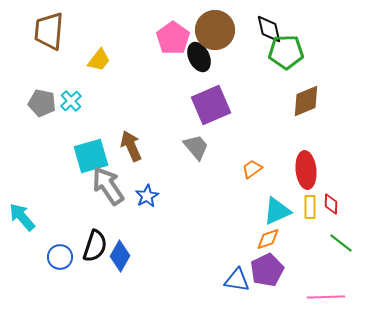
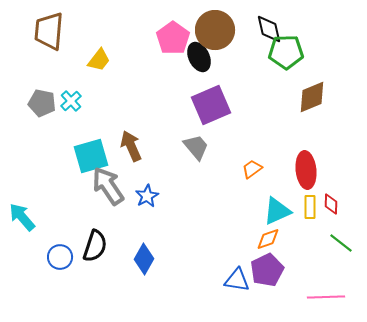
brown diamond: moved 6 px right, 4 px up
blue diamond: moved 24 px right, 3 px down
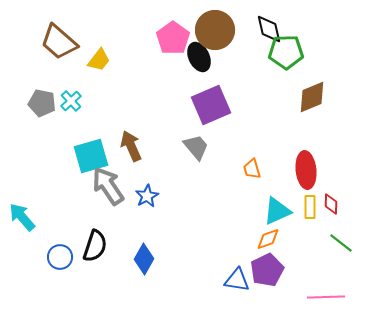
brown trapezoid: moved 10 px right, 11 px down; rotated 54 degrees counterclockwise
orange trapezoid: rotated 70 degrees counterclockwise
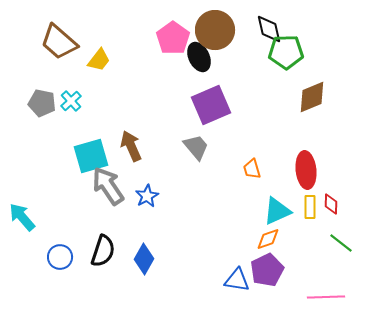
black semicircle: moved 8 px right, 5 px down
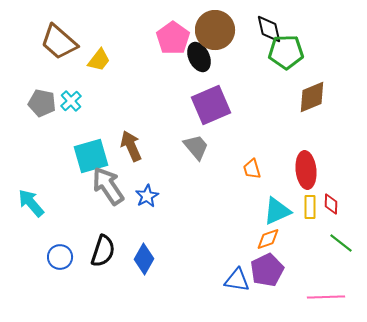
cyan arrow: moved 9 px right, 14 px up
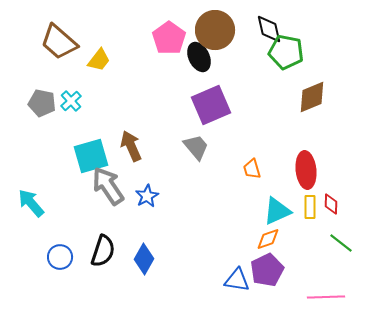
pink pentagon: moved 4 px left
green pentagon: rotated 12 degrees clockwise
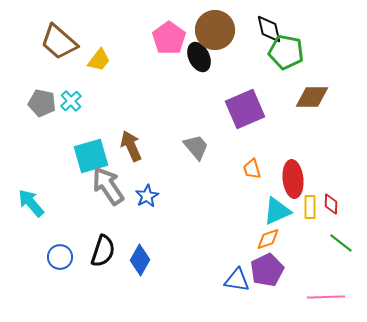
brown diamond: rotated 24 degrees clockwise
purple square: moved 34 px right, 4 px down
red ellipse: moved 13 px left, 9 px down
blue diamond: moved 4 px left, 1 px down
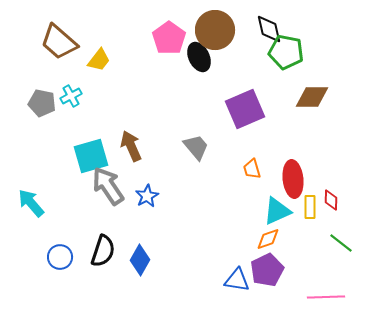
cyan cross: moved 5 px up; rotated 15 degrees clockwise
red diamond: moved 4 px up
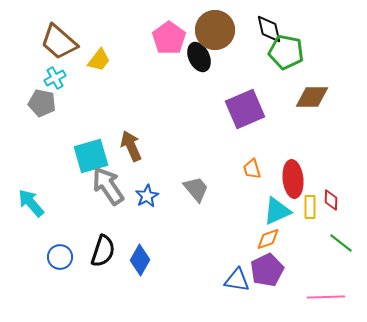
cyan cross: moved 16 px left, 18 px up
gray trapezoid: moved 42 px down
